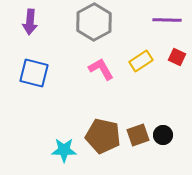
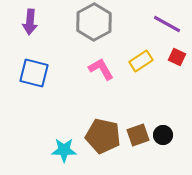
purple line: moved 4 px down; rotated 28 degrees clockwise
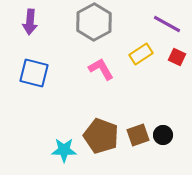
yellow rectangle: moved 7 px up
brown pentagon: moved 2 px left; rotated 8 degrees clockwise
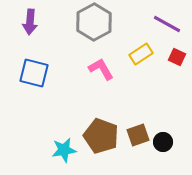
black circle: moved 7 px down
cyan star: rotated 10 degrees counterclockwise
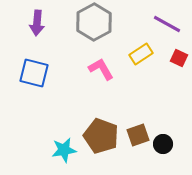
purple arrow: moved 7 px right, 1 px down
red square: moved 2 px right, 1 px down
black circle: moved 2 px down
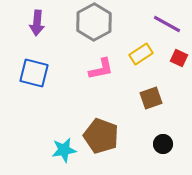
pink L-shape: rotated 108 degrees clockwise
brown square: moved 13 px right, 37 px up
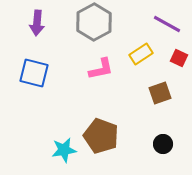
brown square: moved 9 px right, 5 px up
